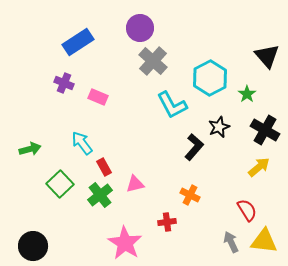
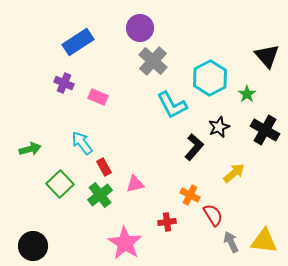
yellow arrow: moved 25 px left, 6 px down
red semicircle: moved 34 px left, 5 px down
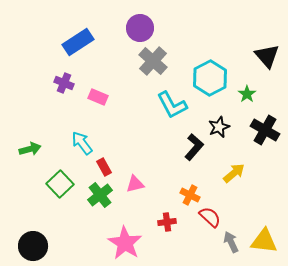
red semicircle: moved 3 px left, 2 px down; rotated 15 degrees counterclockwise
